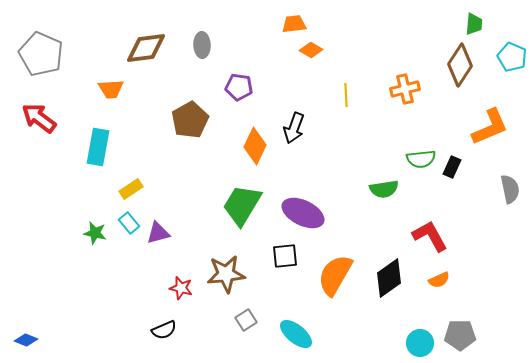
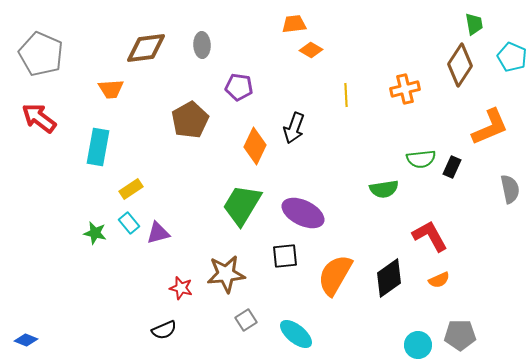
green trapezoid at (474, 24): rotated 15 degrees counterclockwise
cyan circle at (420, 343): moved 2 px left, 2 px down
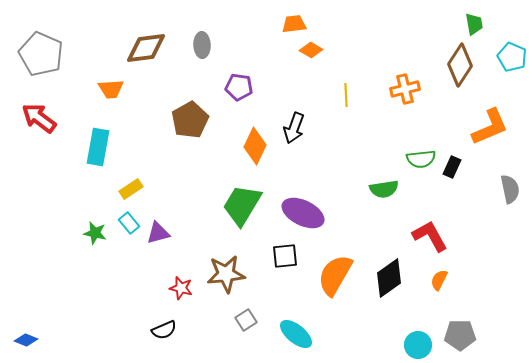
orange semicircle at (439, 280): rotated 140 degrees clockwise
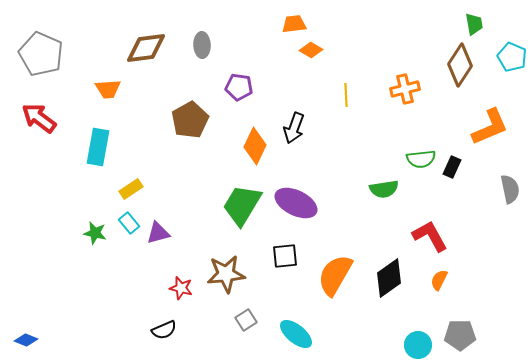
orange trapezoid at (111, 89): moved 3 px left
purple ellipse at (303, 213): moved 7 px left, 10 px up
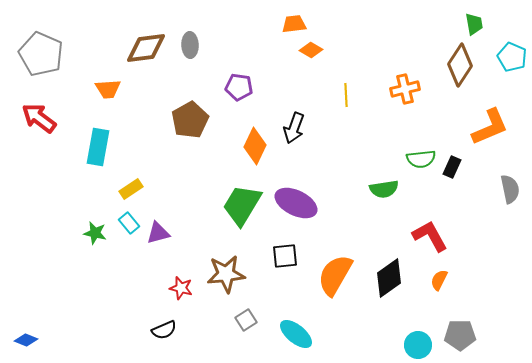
gray ellipse at (202, 45): moved 12 px left
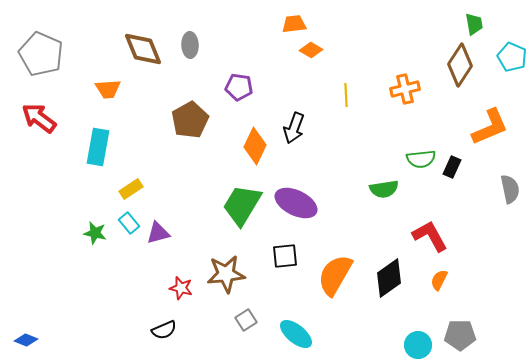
brown diamond at (146, 48): moved 3 px left, 1 px down; rotated 75 degrees clockwise
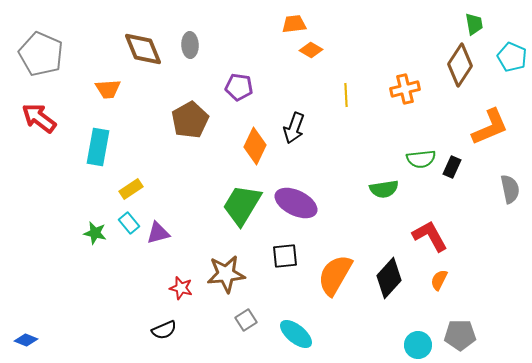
black diamond at (389, 278): rotated 12 degrees counterclockwise
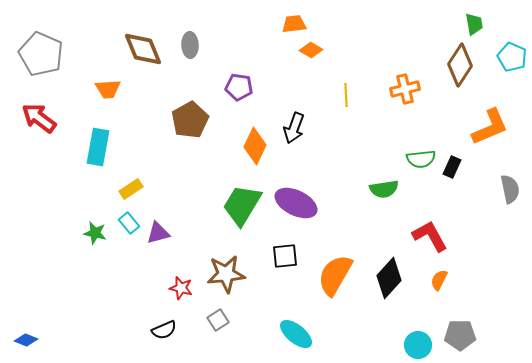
gray square at (246, 320): moved 28 px left
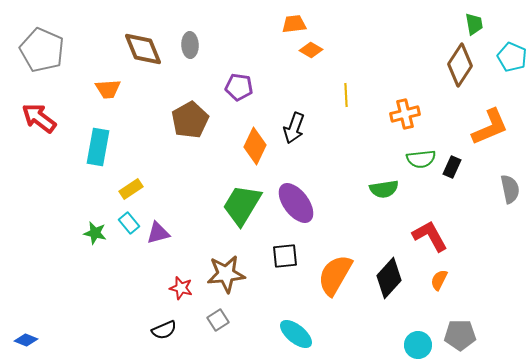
gray pentagon at (41, 54): moved 1 px right, 4 px up
orange cross at (405, 89): moved 25 px down
purple ellipse at (296, 203): rotated 27 degrees clockwise
